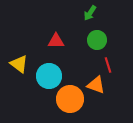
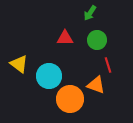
red triangle: moved 9 px right, 3 px up
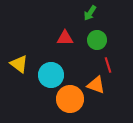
cyan circle: moved 2 px right, 1 px up
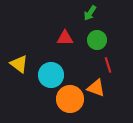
orange triangle: moved 3 px down
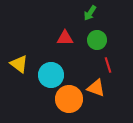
orange circle: moved 1 px left
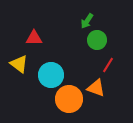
green arrow: moved 3 px left, 8 px down
red triangle: moved 31 px left
red line: rotated 49 degrees clockwise
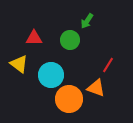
green circle: moved 27 px left
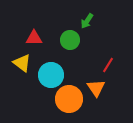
yellow triangle: moved 3 px right, 1 px up
orange triangle: rotated 36 degrees clockwise
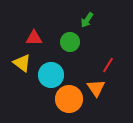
green arrow: moved 1 px up
green circle: moved 2 px down
